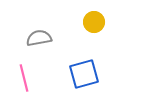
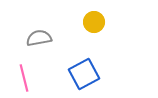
blue square: rotated 12 degrees counterclockwise
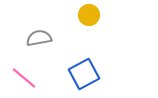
yellow circle: moved 5 px left, 7 px up
pink line: rotated 36 degrees counterclockwise
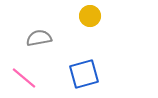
yellow circle: moved 1 px right, 1 px down
blue square: rotated 12 degrees clockwise
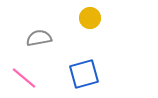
yellow circle: moved 2 px down
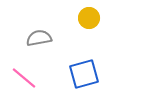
yellow circle: moved 1 px left
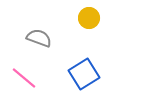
gray semicircle: rotated 30 degrees clockwise
blue square: rotated 16 degrees counterclockwise
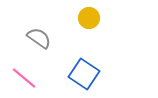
gray semicircle: rotated 15 degrees clockwise
blue square: rotated 24 degrees counterclockwise
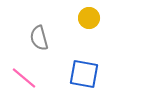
gray semicircle: rotated 140 degrees counterclockwise
blue square: rotated 24 degrees counterclockwise
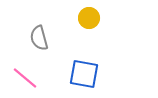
pink line: moved 1 px right
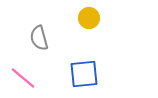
blue square: rotated 16 degrees counterclockwise
pink line: moved 2 px left
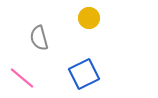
blue square: rotated 20 degrees counterclockwise
pink line: moved 1 px left
